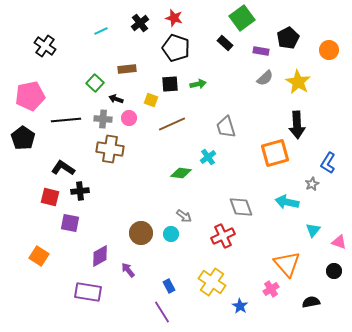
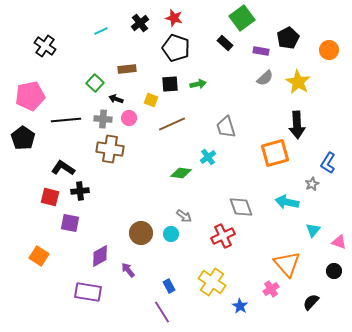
black semicircle at (311, 302): rotated 36 degrees counterclockwise
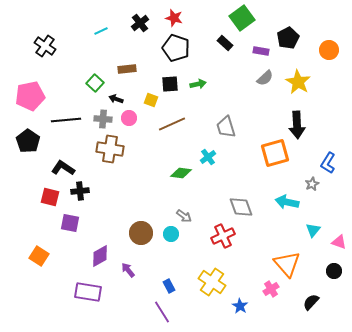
black pentagon at (23, 138): moved 5 px right, 3 px down
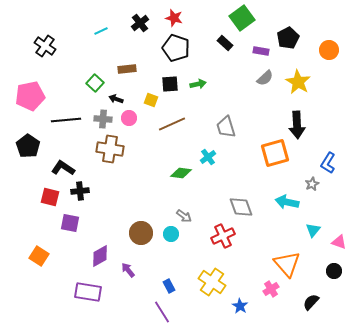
black pentagon at (28, 141): moved 5 px down
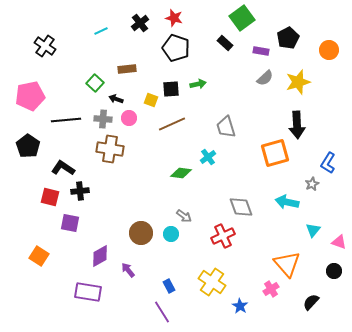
yellow star at (298, 82): rotated 25 degrees clockwise
black square at (170, 84): moved 1 px right, 5 px down
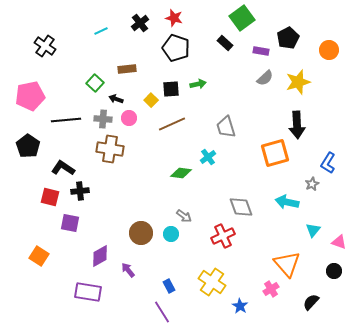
yellow square at (151, 100): rotated 24 degrees clockwise
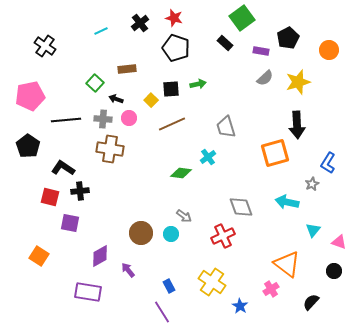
orange triangle at (287, 264): rotated 12 degrees counterclockwise
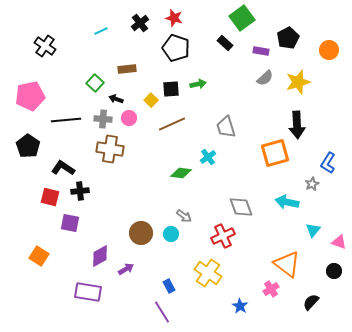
purple arrow at (128, 270): moved 2 px left, 1 px up; rotated 98 degrees clockwise
yellow cross at (212, 282): moved 4 px left, 9 px up
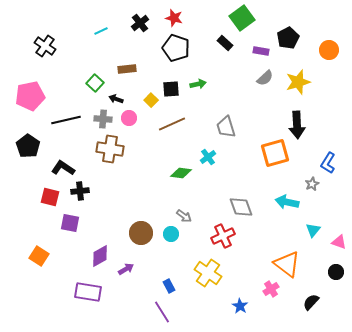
black line at (66, 120): rotated 8 degrees counterclockwise
black circle at (334, 271): moved 2 px right, 1 px down
